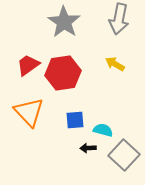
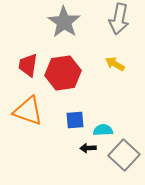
red trapezoid: rotated 45 degrees counterclockwise
orange triangle: moved 1 px left, 1 px up; rotated 28 degrees counterclockwise
cyan semicircle: rotated 18 degrees counterclockwise
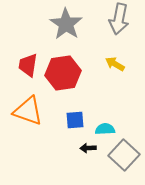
gray star: moved 2 px right, 2 px down
cyan semicircle: moved 2 px right, 1 px up
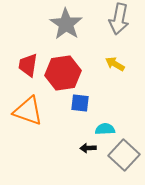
blue square: moved 5 px right, 17 px up; rotated 12 degrees clockwise
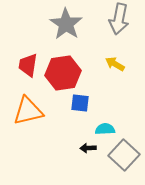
orange triangle: rotated 32 degrees counterclockwise
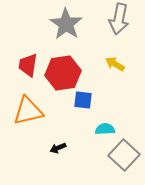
blue square: moved 3 px right, 3 px up
black arrow: moved 30 px left; rotated 21 degrees counterclockwise
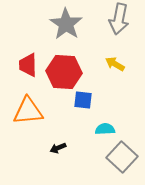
red trapezoid: rotated 10 degrees counterclockwise
red hexagon: moved 1 px right, 1 px up; rotated 12 degrees clockwise
orange triangle: rotated 8 degrees clockwise
gray square: moved 2 px left, 2 px down
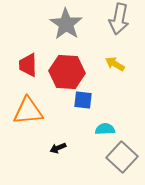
red hexagon: moved 3 px right
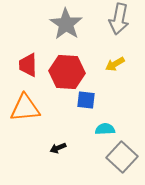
yellow arrow: rotated 60 degrees counterclockwise
blue square: moved 3 px right
orange triangle: moved 3 px left, 3 px up
